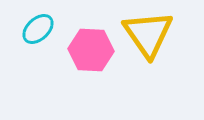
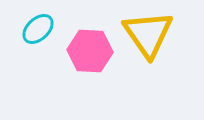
pink hexagon: moved 1 px left, 1 px down
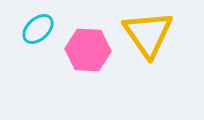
pink hexagon: moved 2 px left, 1 px up
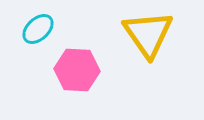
pink hexagon: moved 11 px left, 20 px down
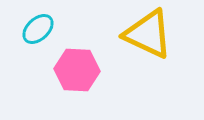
yellow triangle: rotated 30 degrees counterclockwise
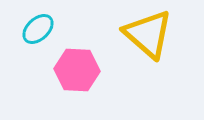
yellow triangle: rotated 16 degrees clockwise
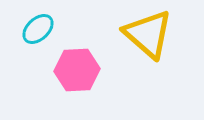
pink hexagon: rotated 6 degrees counterclockwise
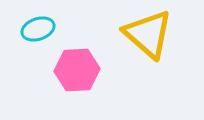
cyan ellipse: rotated 24 degrees clockwise
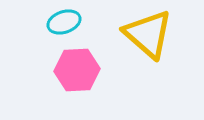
cyan ellipse: moved 26 px right, 7 px up
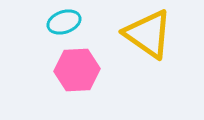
yellow triangle: rotated 6 degrees counterclockwise
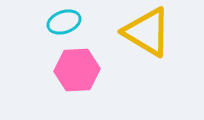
yellow triangle: moved 1 px left, 2 px up; rotated 4 degrees counterclockwise
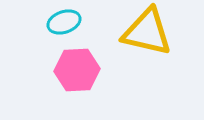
yellow triangle: rotated 18 degrees counterclockwise
